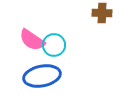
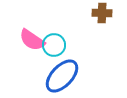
blue ellipse: moved 20 px right; rotated 36 degrees counterclockwise
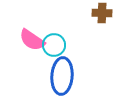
blue ellipse: rotated 39 degrees counterclockwise
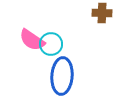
cyan circle: moved 3 px left, 1 px up
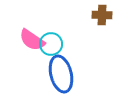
brown cross: moved 2 px down
blue ellipse: moved 1 px left, 2 px up; rotated 18 degrees counterclockwise
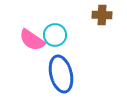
cyan circle: moved 4 px right, 9 px up
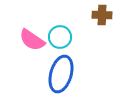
cyan circle: moved 5 px right, 2 px down
blue ellipse: rotated 30 degrees clockwise
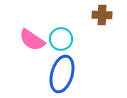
cyan circle: moved 1 px right, 2 px down
blue ellipse: moved 1 px right
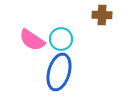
blue ellipse: moved 3 px left, 2 px up
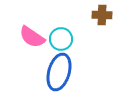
pink semicircle: moved 3 px up
